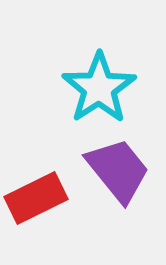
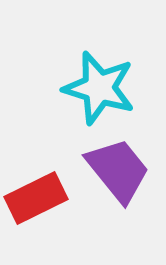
cyan star: rotated 22 degrees counterclockwise
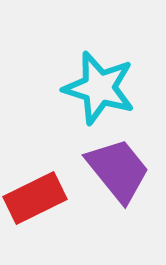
red rectangle: moved 1 px left
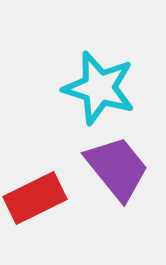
purple trapezoid: moved 1 px left, 2 px up
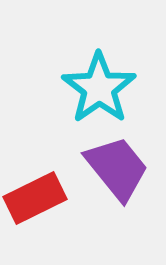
cyan star: rotated 20 degrees clockwise
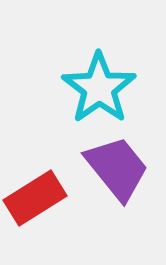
red rectangle: rotated 6 degrees counterclockwise
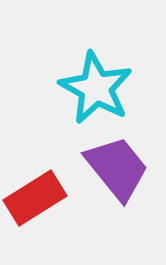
cyan star: moved 3 px left; rotated 8 degrees counterclockwise
